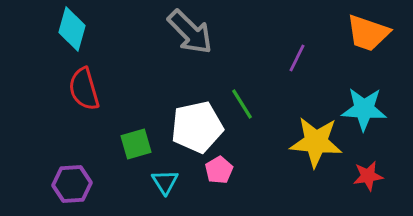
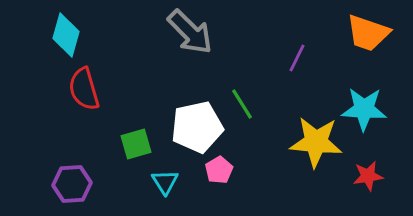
cyan diamond: moved 6 px left, 6 px down
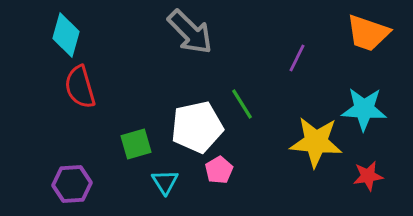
red semicircle: moved 4 px left, 2 px up
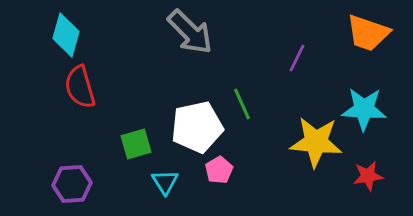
green line: rotated 8 degrees clockwise
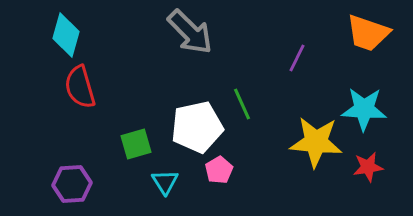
red star: moved 9 px up
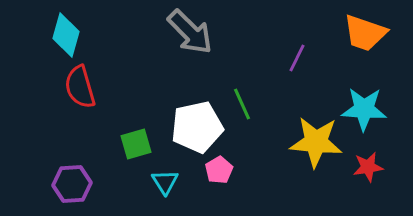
orange trapezoid: moved 3 px left
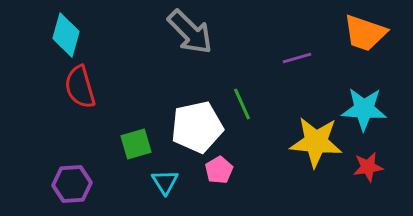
purple line: rotated 48 degrees clockwise
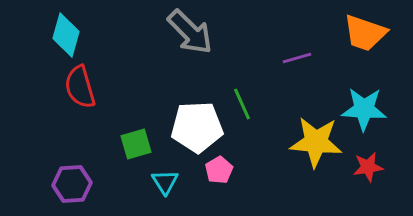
white pentagon: rotated 9 degrees clockwise
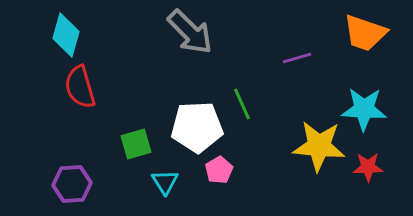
yellow star: moved 3 px right, 4 px down
red star: rotated 8 degrees clockwise
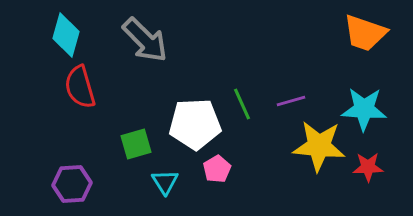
gray arrow: moved 45 px left, 8 px down
purple line: moved 6 px left, 43 px down
white pentagon: moved 2 px left, 3 px up
pink pentagon: moved 2 px left, 1 px up
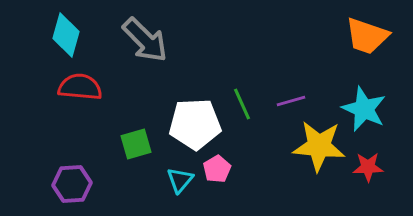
orange trapezoid: moved 2 px right, 3 px down
red semicircle: rotated 111 degrees clockwise
cyan star: rotated 21 degrees clockwise
cyan triangle: moved 15 px right, 2 px up; rotated 12 degrees clockwise
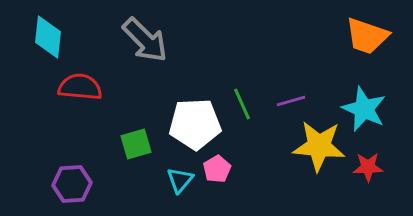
cyan diamond: moved 18 px left, 2 px down; rotated 9 degrees counterclockwise
